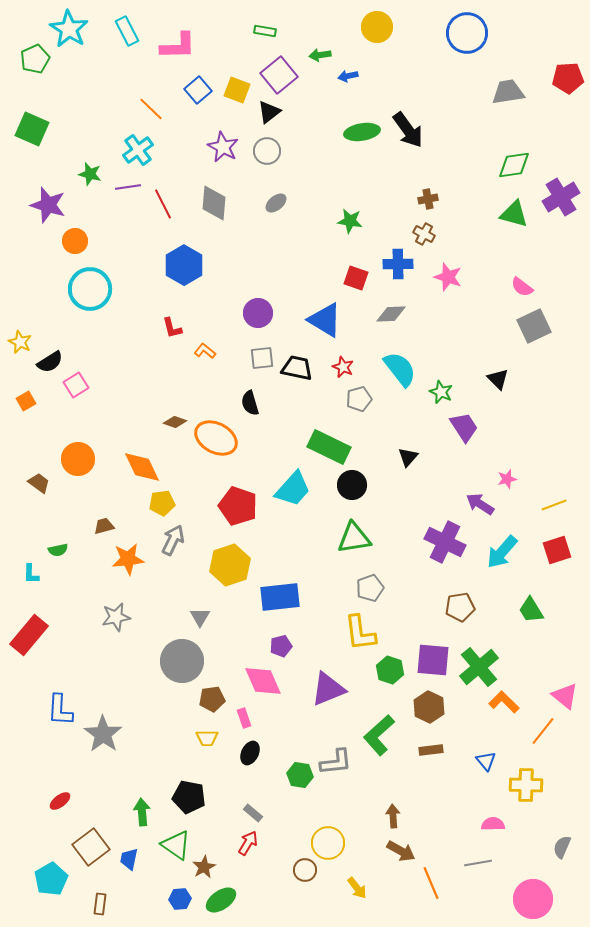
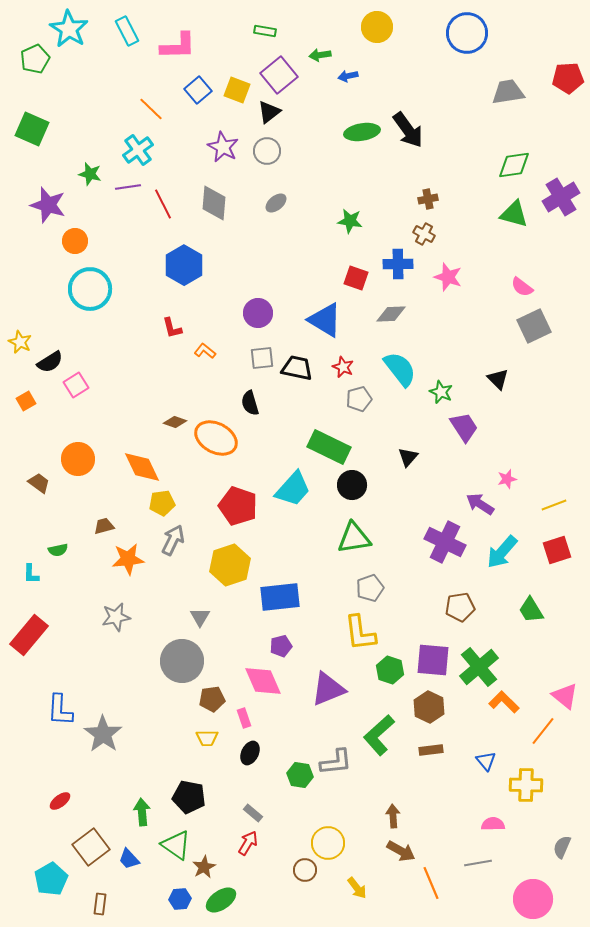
blue trapezoid at (129, 859): rotated 55 degrees counterclockwise
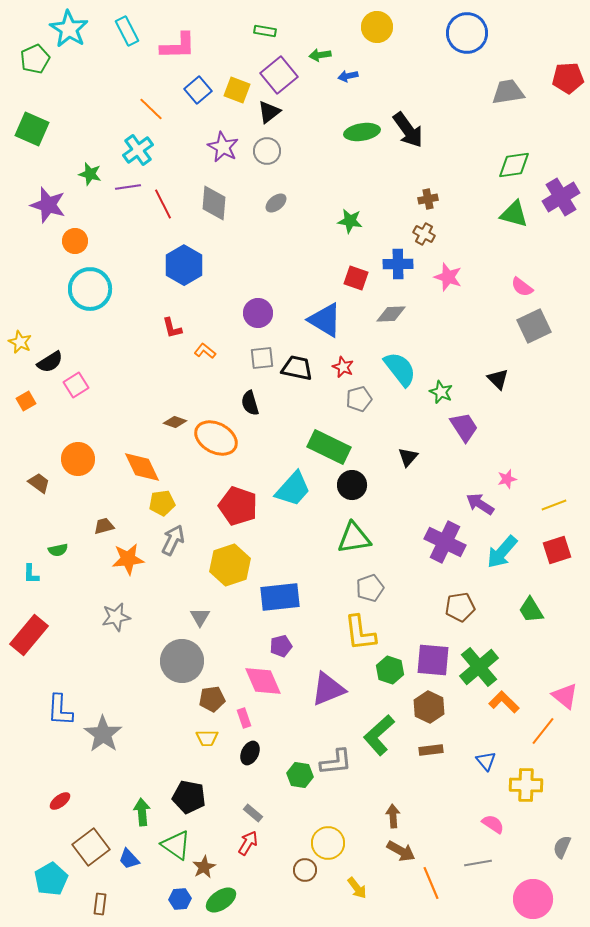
pink semicircle at (493, 824): rotated 35 degrees clockwise
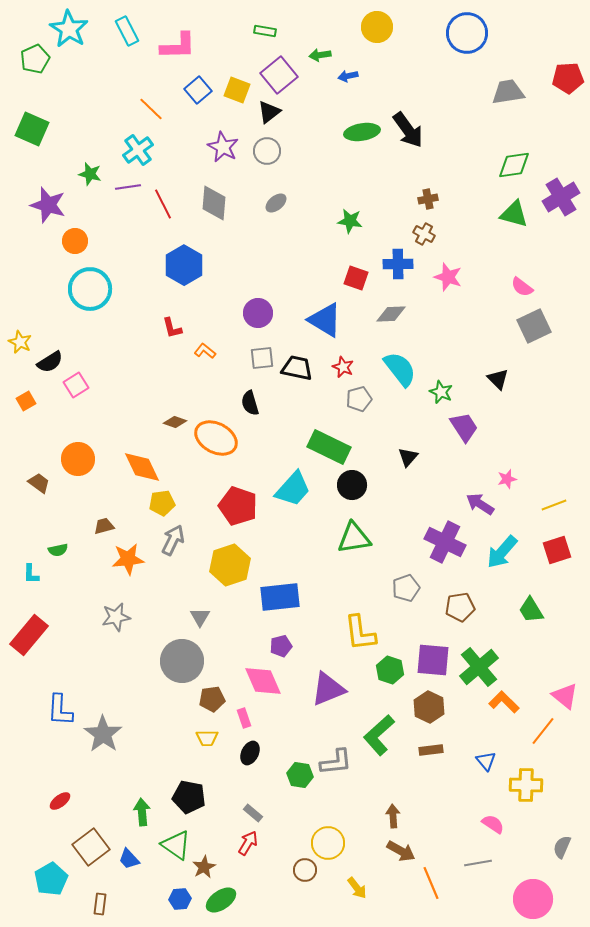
gray pentagon at (370, 588): moved 36 px right
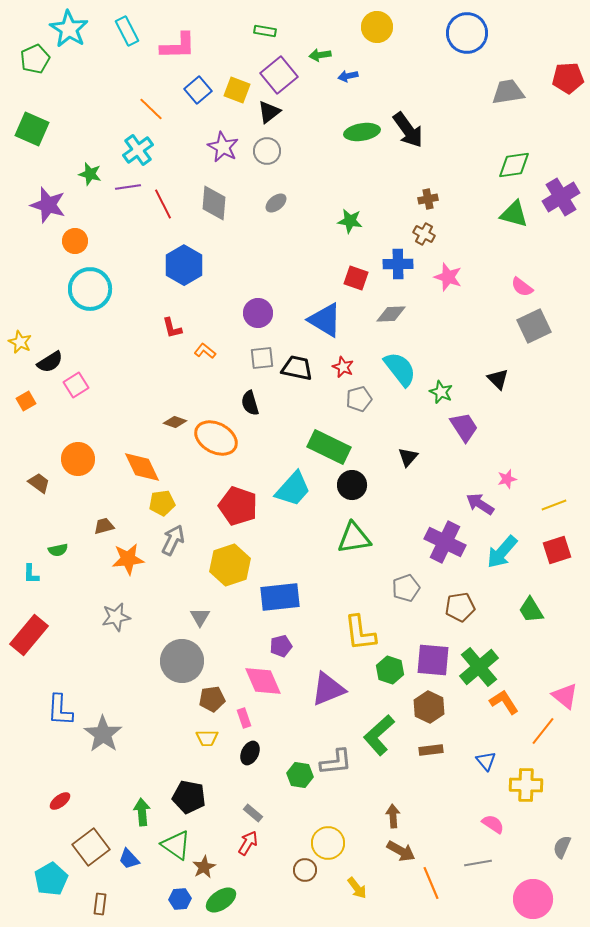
orange L-shape at (504, 702): rotated 12 degrees clockwise
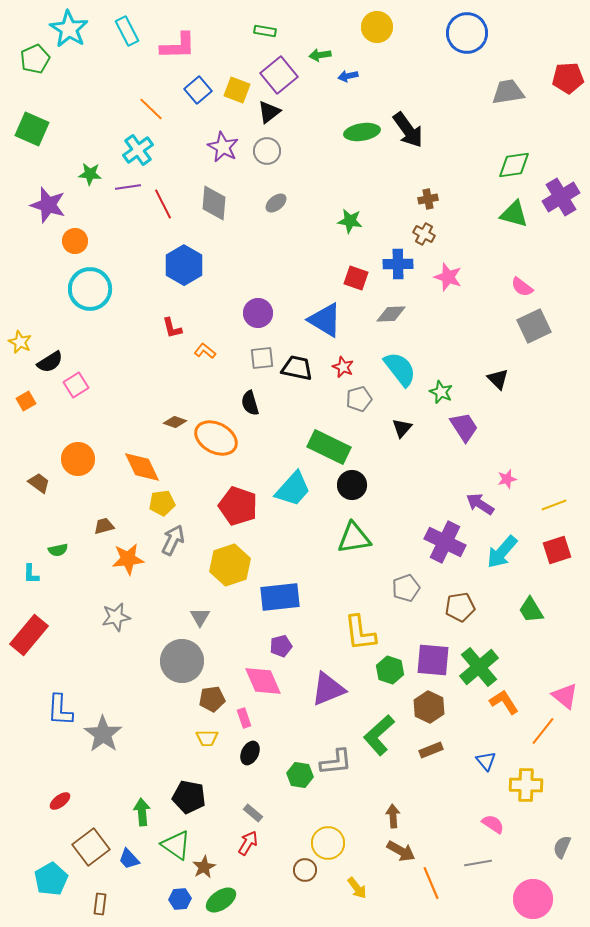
green star at (90, 174): rotated 10 degrees counterclockwise
black triangle at (408, 457): moved 6 px left, 29 px up
brown rectangle at (431, 750): rotated 15 degrees counterclockwise
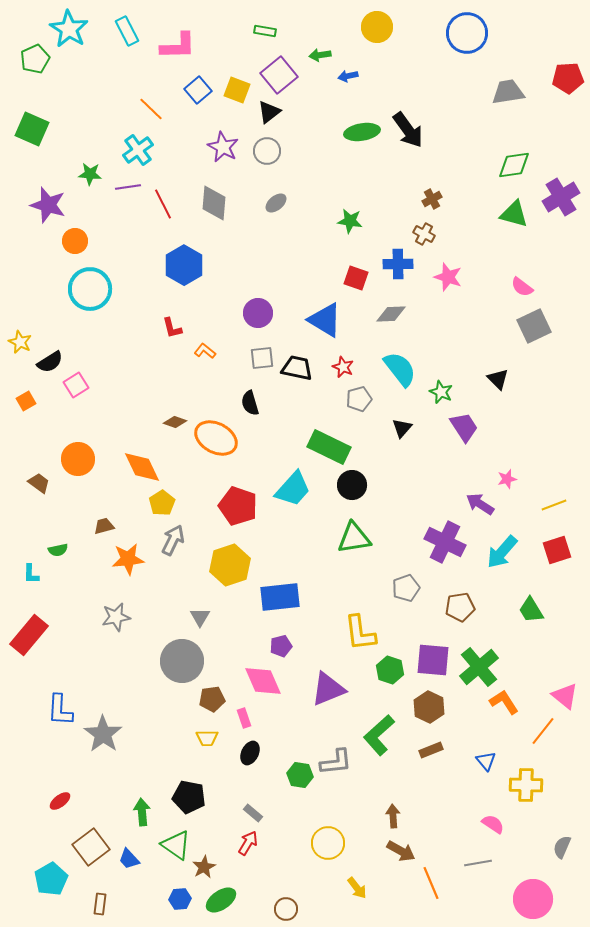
brown cross at (428, 199): moved 4 px right; rotated 18 degrees counterclockwise
yellow pentagon at (162, 503): rotated 25 degrees counterclockwise
brown circle at (305, 870): moved 19 px left, 39 px down
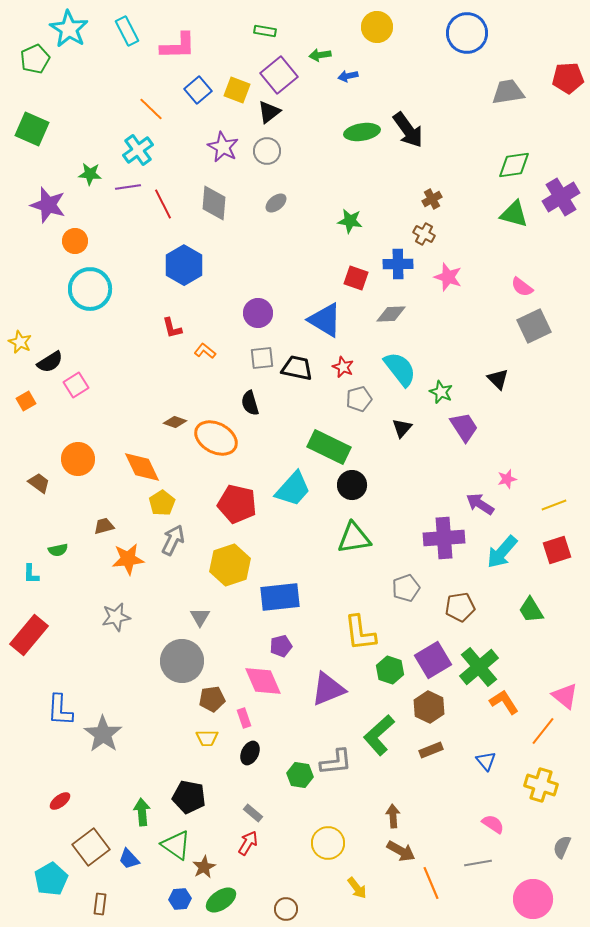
red pentagon at (238, 506): moved 1 px left, 2 px up; rotated 6 degrees counterclockwise
purple cross at (445, 542): moved 1 px left, 4 px up; rotated 30 degrees counterclockwise
purple square at (433, 660): rotated 36 degrees counterclockwise
yellow cross at (526, 785): moved 15 px right; rotated 16 degrees clockwise
